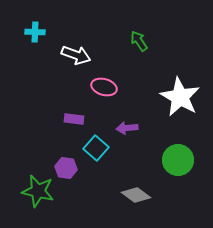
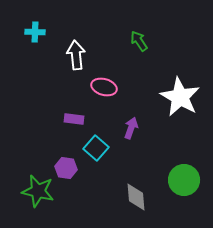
white arrow: rotated 116 degrees counterclockwise
purple arrow: moved 4 px right; rotated 115 degrees clockwise
green circle: moved 6 px right, 20 px down
gray diamond: moved 2 px down; rotated 48 degrees clockwise
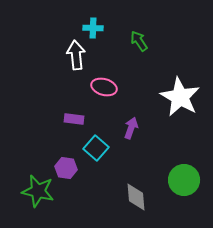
cyan cross: moved 58 px right, 4 px up
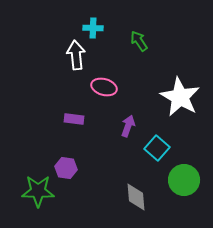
purple arrow: moved 3 px left, 2 px up
cyan square: moved 61 px right
green star: rotated 12 degrees counterclockwise
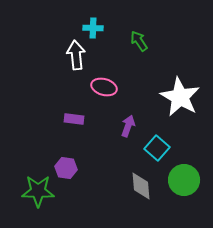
gray diamond: moved 5 px right, 11 px up
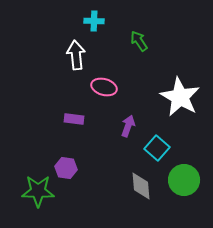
cyan cross: moved 1 px right, 7 px up
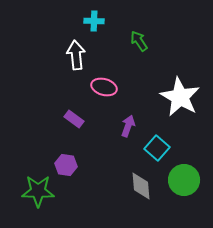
purple rectangle: rotated 30 degrees clockwise
purple hexagon: moved 3 px up
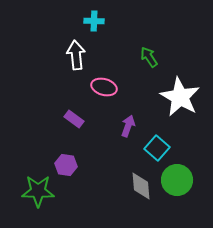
green arrow: moved 10 px right, 16 px down
green circle: moved 7 px left
